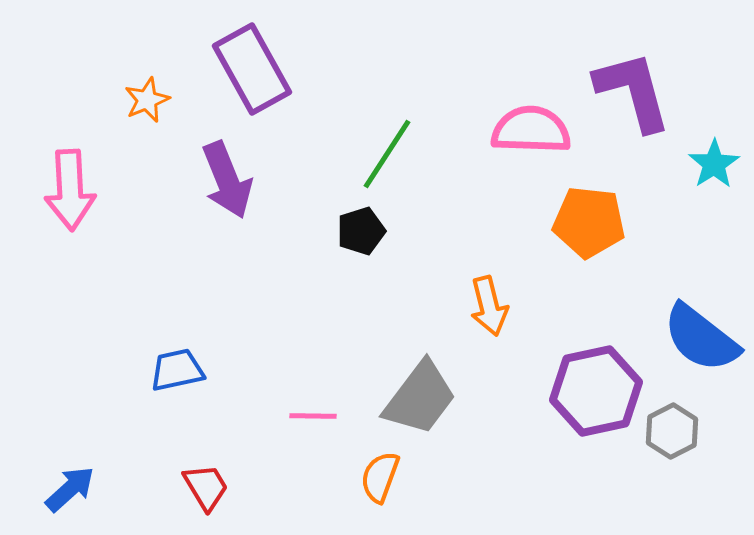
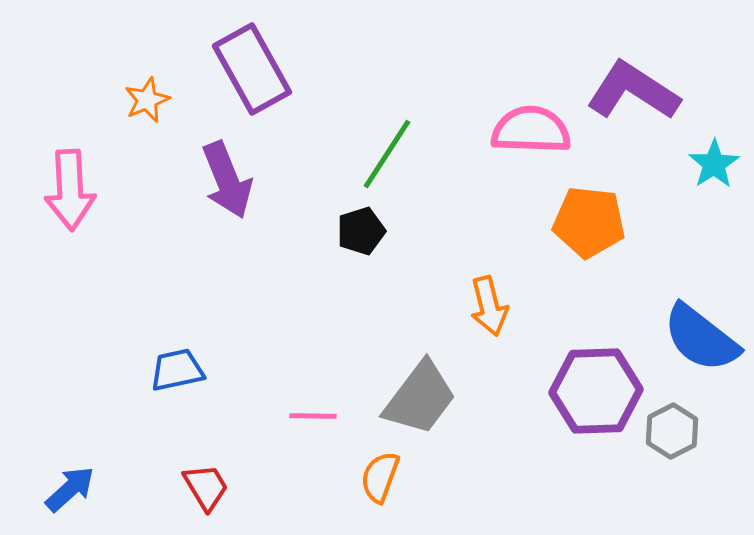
purple L-shape: rotated 42 degrees counterclockwise
purple hexagon: rotated 10 degrees clockwise
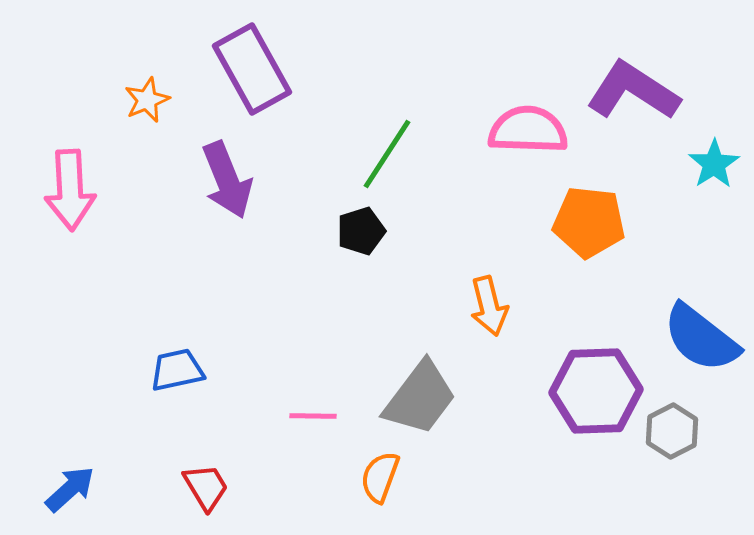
pink semicircle: moved 3 px left
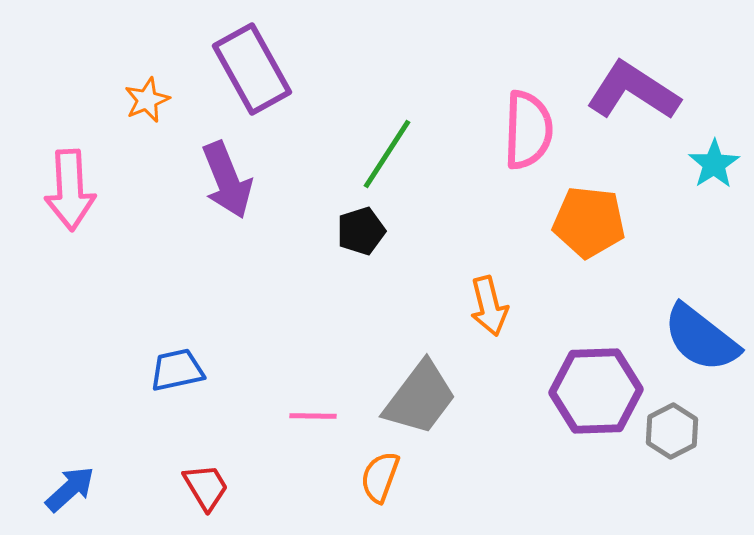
pink semicircle: rotated 90 degrees clockwise
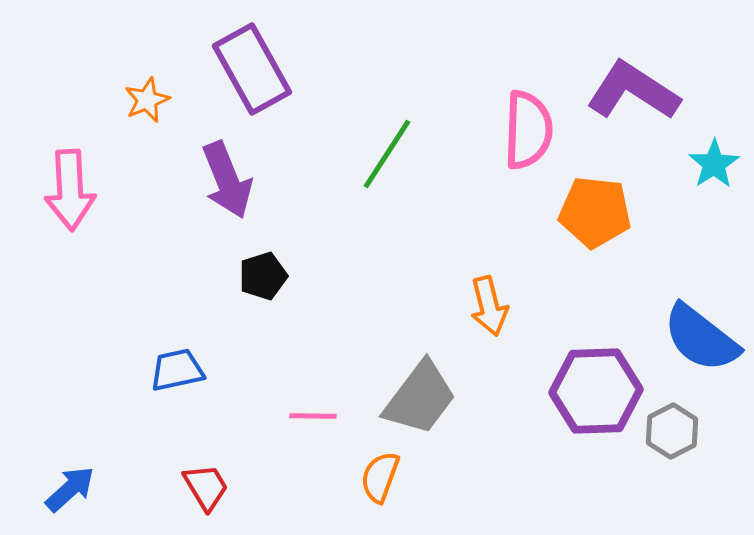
orange pentagon: moved 6 px right, 10 px up
black pentagon: moved 98 px left, 45 px down
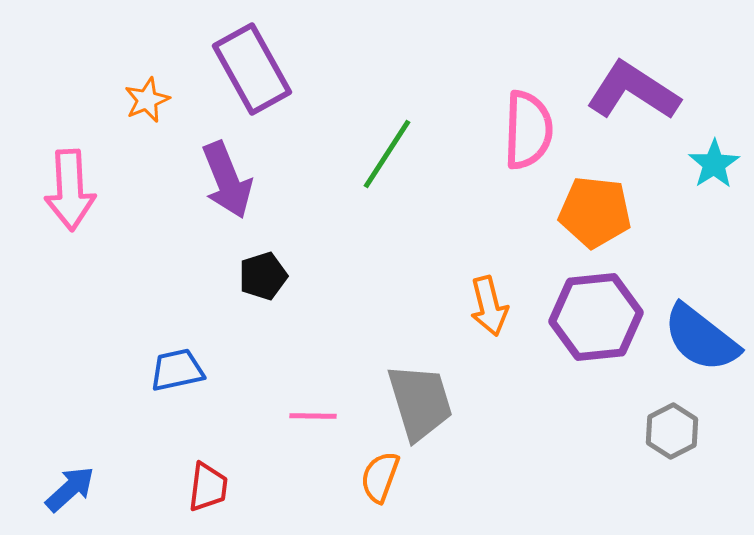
purple hexagon: moved 74 px up; rotated 4 degrees counterclockwise
gray trapezoid: moved 4 px down; rotated 54 degrees counterclockwise
red trapezoid: moved 2 px right; rotated 38 degrees clockwise
